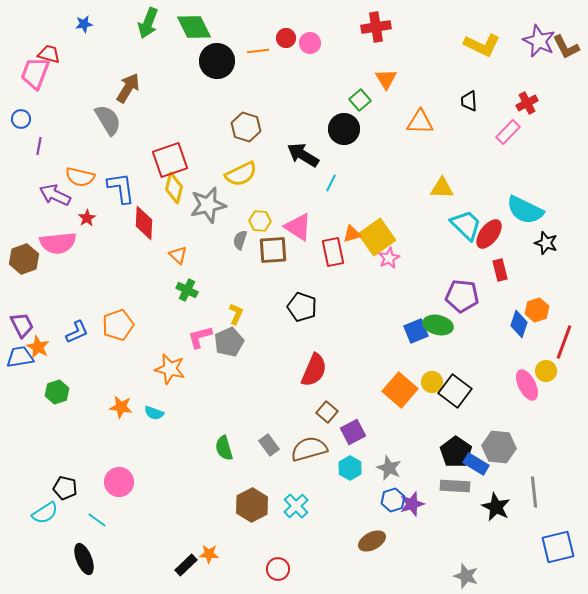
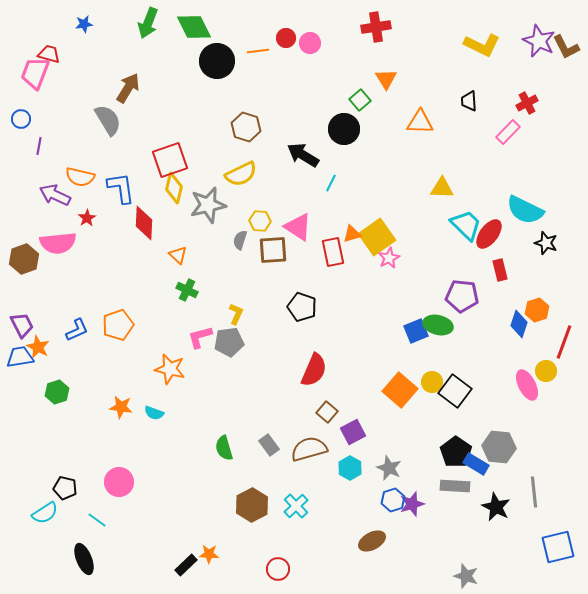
blue L-shape at (77, 332): moved 2 px up
gray pentagon at (229, 342): rotated 16 degrees clockwise
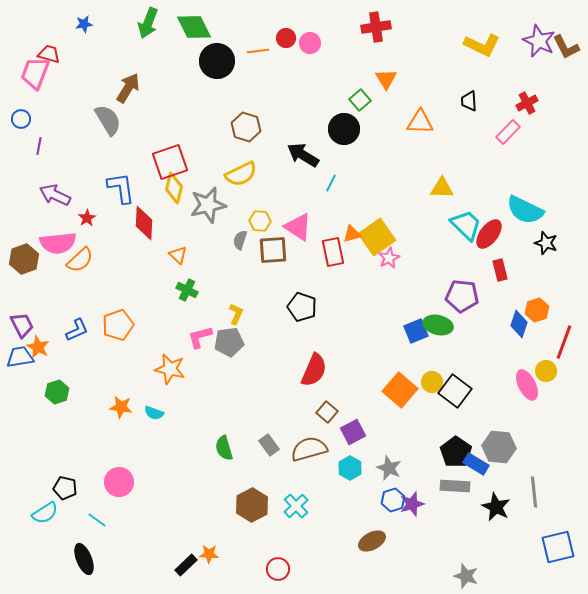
red square at (170, 160): moved 2 px down
orange semicircle at (80, 177): moved 83 px down; rotated 56 degrees counterclockwise
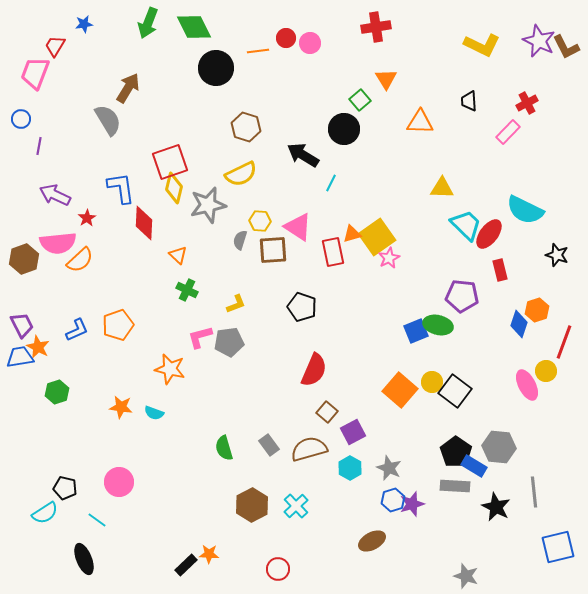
red trapezoid at (49, 54): moved 6 px right, 8 px up; rotated 75 degrees counterclockwise
black circle at (217, 61): moved 1 px left, 7 px down
black star at (546, 243): moved 11 px right, 12 px down
yellow L-shape at (236, 314): moved 10 px up; rotated 45 degrees clockwise
blue rectangle at (476, 464): moved 2 px left, 2 px down
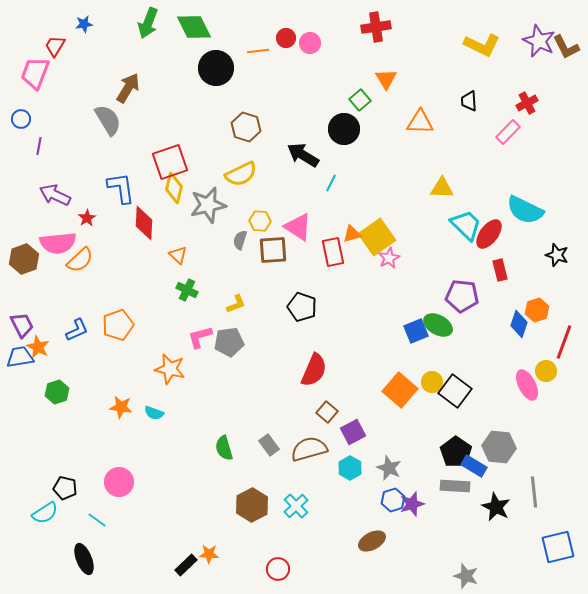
green ellipse at (438, 325): rotated 16 degrees clockwise
